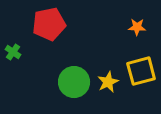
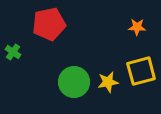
yellow star: rotated 15 degrees clockwise
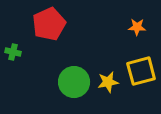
red pentagon: rotated 12 degrees counterclockwise
green cross: rotated 21 degrees counterclockwise
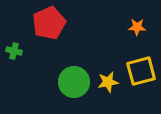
red pentagon: moved 1 px up
green cross: moved 1 px right, 1 px up
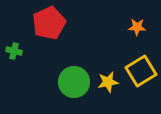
yellow square: rotated 16 degrees counterclockwise
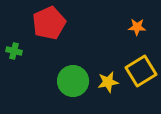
green circle: moved 1 px left, 1 px up
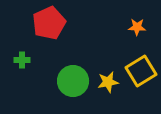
green cross: moved 8 px right, 9 px down; rotated 14 degrees counterclockwise
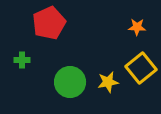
yellow square: moved 3 px up; rotated 8 degrees counterclockwise
green circle: moved 3 px left, 1 px down
